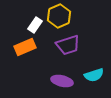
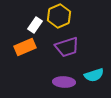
purple trapezoid: moved 1 px left, 2 px down
purple ellipse: moved 2 px right, 1 px down; rotated 10 degrees counterclockwise
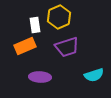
yellow hexagon: moved 1 px down
white rectangle: rotated 42 degrees counterclockwise
orange rectangle: moved 1 px up
purple ellipse: moved 24 px left, 5 px up
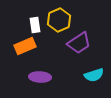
yellow hexagon: moved 3 px down
purple trapezoid: moved 12 px right, 4 px up; rotated 15 degrees counterclockwise
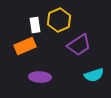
purple trapezoid: moved 2 px down
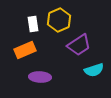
white rectangle: moved 2 px left, 1 px up
orange rectangle: moved 4 px down
cyan semicircle: moved 5 px up
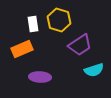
yellow hexagon: rotated 20 degrees counterclockwise
purple trapezoid: moved 1 px right
orange rectangle: moved 3 px left, 1 px up
